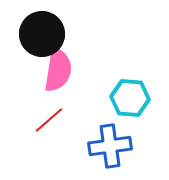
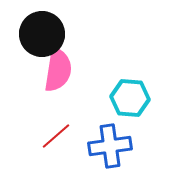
red line: moved 7 px right, 16 px down
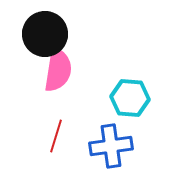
black circle: moved 3 px right
red line: rotated 32 degrees counterclockwise
blue cross: moved 1 px right
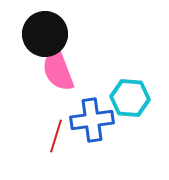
pink semicircle: rotated 150 degrees clockwise
blue cross: moved 19 px left, 26 px up
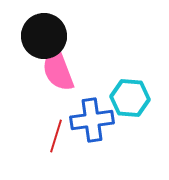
black circle: moved 1 px left, 2 px down
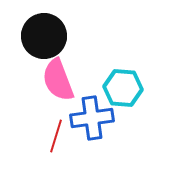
pink semicircle: moved 10 px down
cyan hexagon: moved 7 px left, 10 px up
blue cross: moved 2 px up
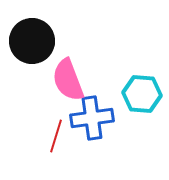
black circle: moved 12 px left, 5 px down
pink semicircle: moved 10 px right
cyan hexagon: moved 19 px right, 6 px down
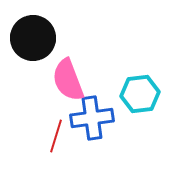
black circle: moved 1 px right, 3 px up
cyan hexagon: moved 2 px left; rotated 12 degrees counterclockwise
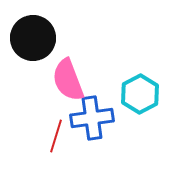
cyan hexagon: rotated 21 degrees counterclockwise
